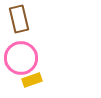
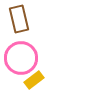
yellow rectangle: moved 2 px right; rotated 18 degrees counterclockwise
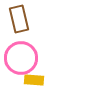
yellow rectangle: rotated 42 degrees clockwise
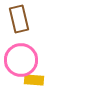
pink circle: moved 2 px down
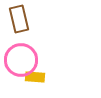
yellow rectangle: moved 1 px right, 3 px up
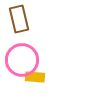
pink circle: moved 1 px right
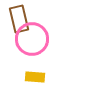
pink circle: moved 10 px right, 21 px up
